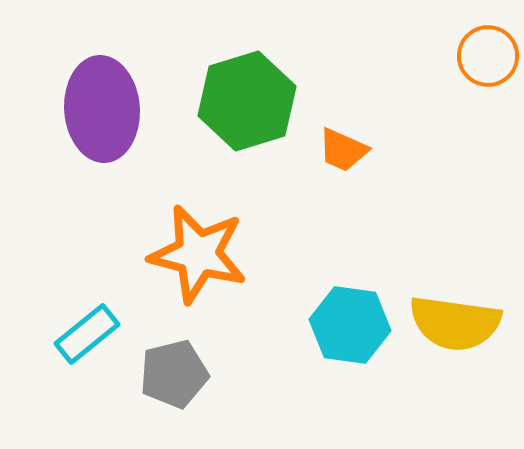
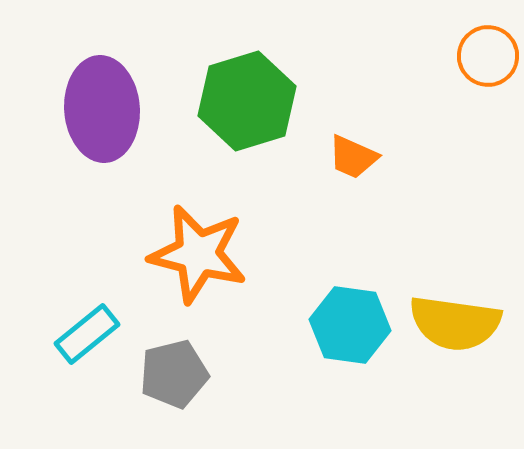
orange trapezoid: moved 10 px right, 7 px down
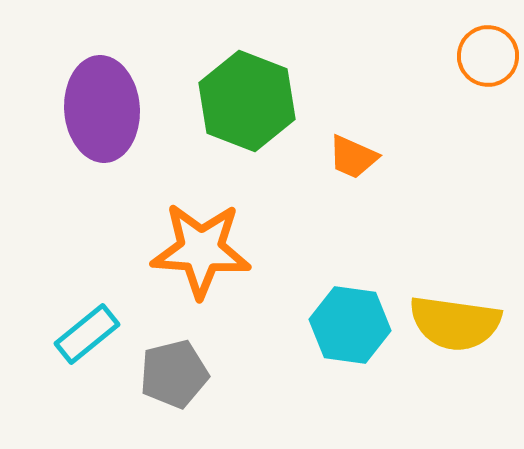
green hexagon: rotated 22 degrees counterclockwise
orange star: moved 3 px right, 4 px up; rotated 10 degrees counterclockwise
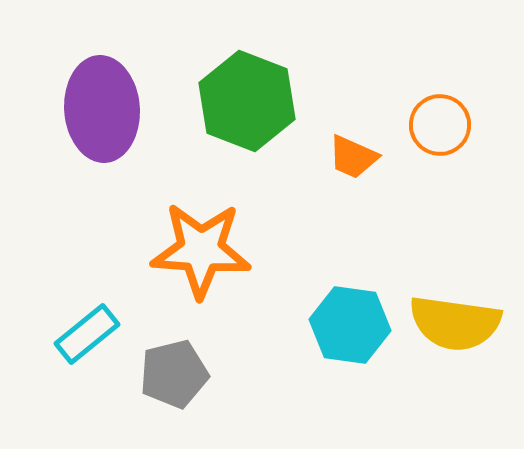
orange circle: moved 48 px left, 69 px down
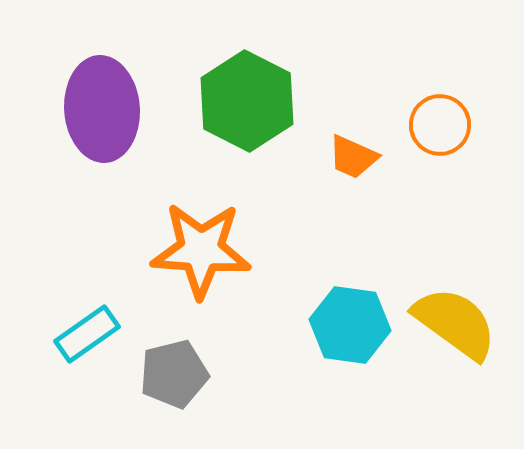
green hexagon: rotated 6 degrees clockwise
yellow semicircle: rotated 152 degrees counterclockwise
cyan rectangle: rotated 4 degrees clockwise
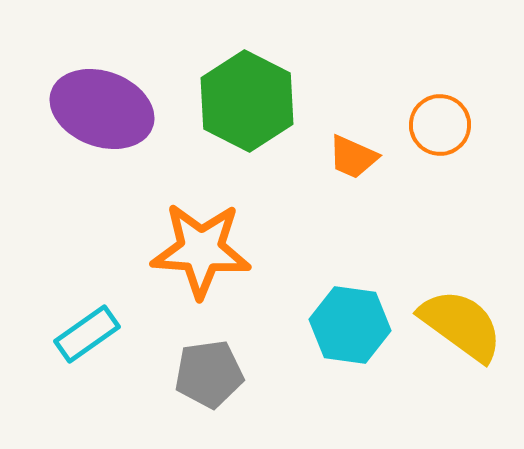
purple ellipse: rotated 66 degrees counterclockwise
yellow semicircle: moved 6 px right, 2 px down
gray pentagon: moved 35 px right; rotated 6 degrees clockwise
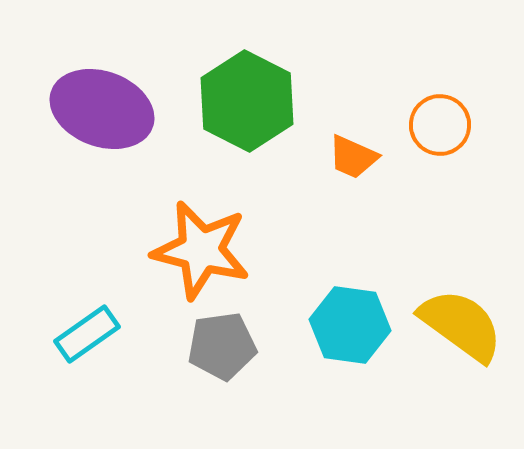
orange star: rotated 10 degrees clockwise
gray pentagon: moved 13 px right, 28 px up
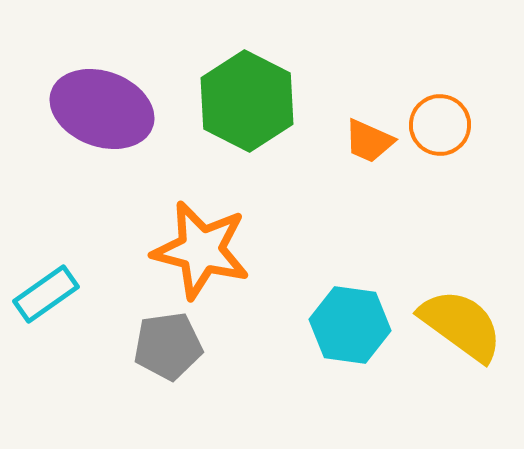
orange trapezoid: moved 16 px right, 16 px up
cyan rectangle: moved 41 px left, 40 px up
gray pentagon: moved 54 px left
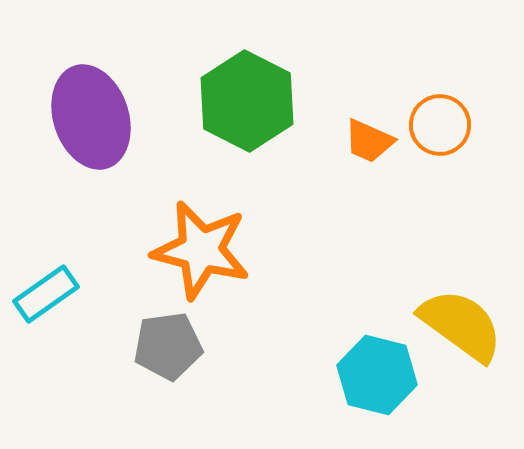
purple ellipse: moved 11 px left, 8 px down; rotated 52 degrees clockwise
cyan hexagon: moved 27 px right, 50 px down; rotated 6 degrees clockwise
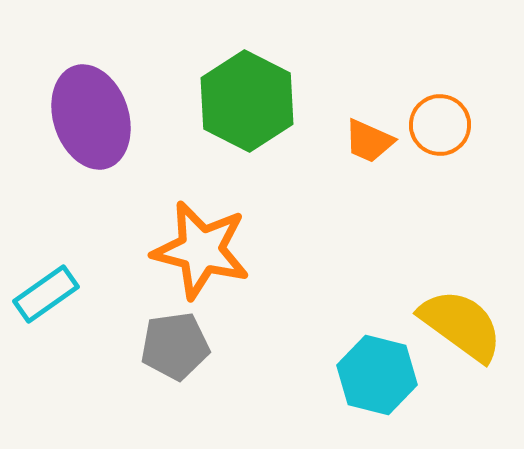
gray pentagon: moved 7 px right
